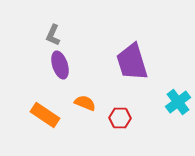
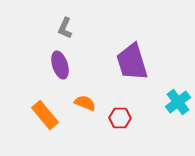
gray L-shape: moved 12 px right, 7 px up
orange rectangle: rotated 16 degrees clockwise
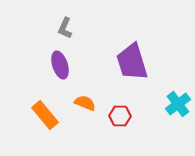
cyan cross: moved 2 px down
red hexagon: moved 2 px up
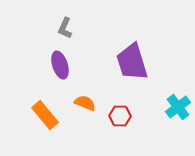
cyan cross: moved 3 px down
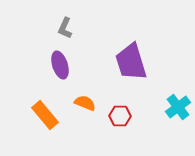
purple trapezoid: moved 1 px left
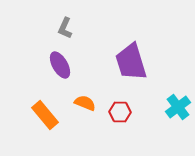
purple ellipse: rotated 12 degrees counterclockwise
red hexagon: moved 4 px up
